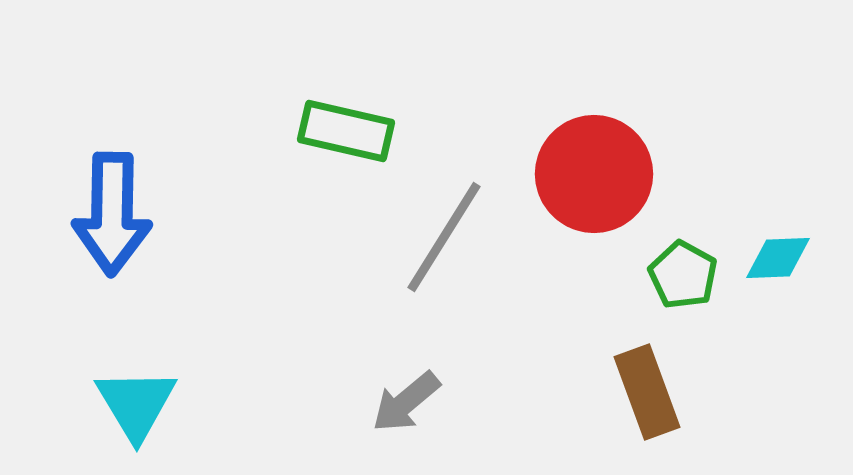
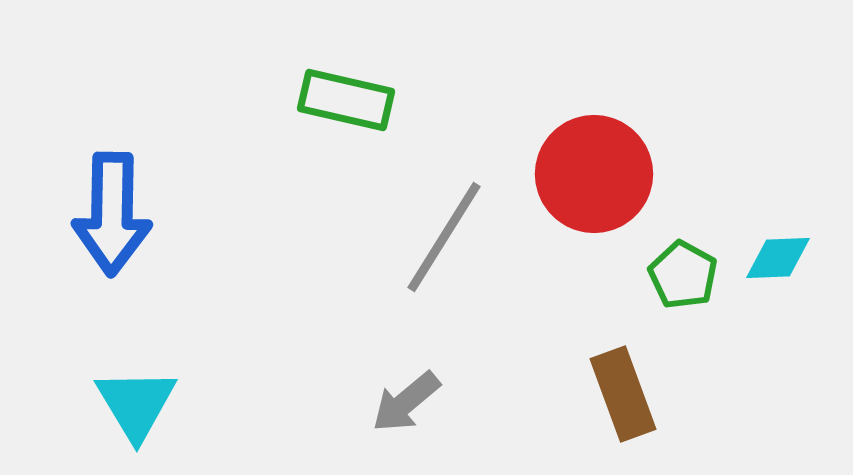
green rectangle: moved 31 px up
brown rectangle: moved 24 px left, 2 px down
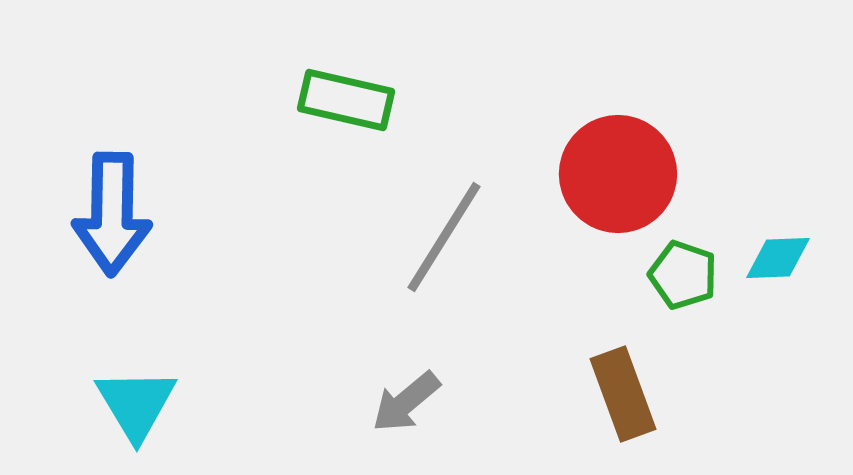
red circle: moved 24 px right
green pentagon: rotated 10 degrees counterclockwise
